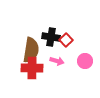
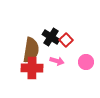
black cross: rotated 24 degrees clockwise
pink circle: moved 1 px right, 1 px down
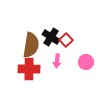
brown semicircle: moved 5 px up
pink arrow: rotated 80 degrees clockwise
red cross: moved 3 px left, 1 px down
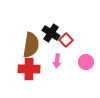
black cross: moved 4 px up
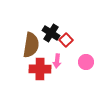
red cross: moved 11 px right
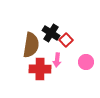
pink arrow: moved 1 px up
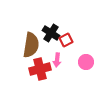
red square: rotated 16 degrees clockwise
red cross: rotated 15 degrees counterclockwise
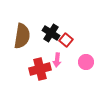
red square: rotated 24 degrees counterclockwise
brown semicircle: moved 9 px left, 9 px up
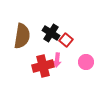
red cross: moved 3 px right, 3 px up
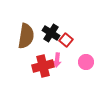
brown semicircle: moved 4 px right
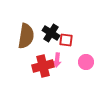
red square: rotated 32 degrees counterclockwise
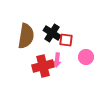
black cross: moved 1 px right
pink circle: moved 5 px up
